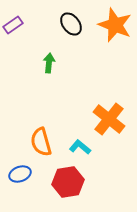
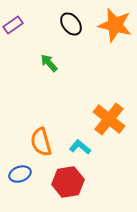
orange star: rotated 8 degrees counterclockwise
green arrow: rotated 48 degrees counterclockwise
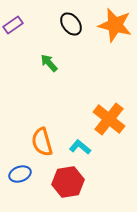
orange semicircle: moved 1 px right
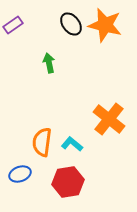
orange star: moved 10 px left
green arrow: rotated 30 degrees clockwise
orange semicircle: rotated 24 degrees clockwise
cyan L-shape: moved 8 px left, 3 px up
